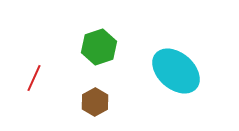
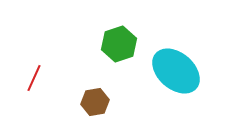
green hexagon: moved 20 px right, 3 px up
brown hexagon: rotated 20 degrees clockwise
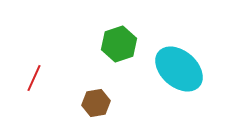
cyan ellipse: moved 3 px right, 2 px up
brown hexagon: moved 1 px right, 1 px down
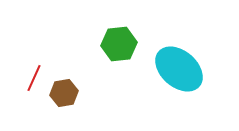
green hexagon: rotated 12 degrees clockwise
brown hexagon: moved 32 px left, 10 px up
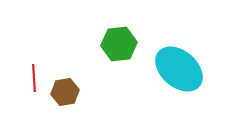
red line: rotated 28 degrees counterclockwise
brown hexagon: moved 1 px right, 1 px up
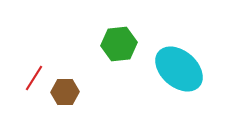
red line: rotated 36 degrees clockwise
brown hexagon: rotated 8 degrees clockwise
